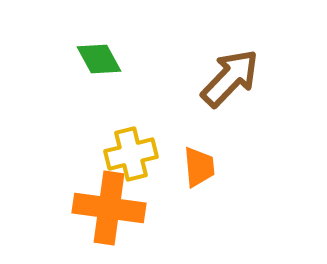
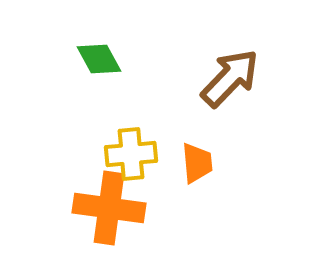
yellow cross: rotated 9 degrees clockwise
orange trapezoid: moved 2 px left, 4 px up
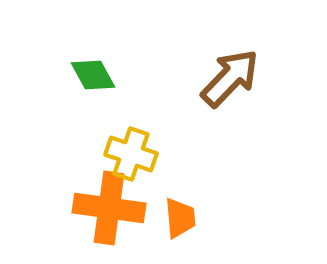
green diamond: moved 6 px left, 16 px down
yellow cross: rotated 24 degrees clockwise
orange trapezoid: moved 17 px left, 55 px down
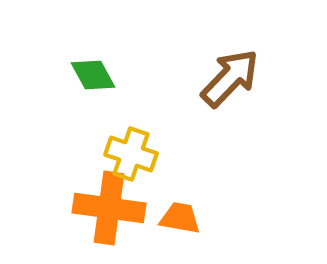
orange trapezoid: rotated 75 degrees counterclockwise
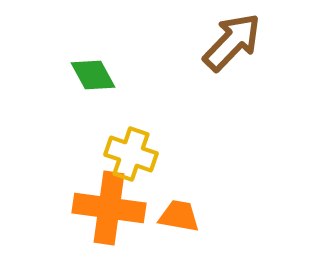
brown arrow: moved 2 px right, 36 px up
orange trapezoid: moved 1 px left, 2 px up
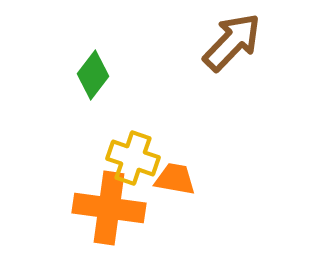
green diamond: rotated 66 degrees clockwise
yellow cross: moved 2 px right, 4 px down
orange trapezoid: moved 4 px left, 37 px up
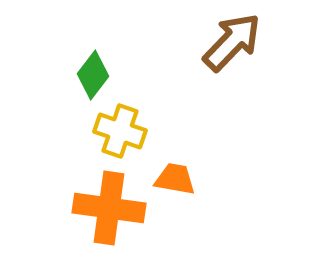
yellow cross: moved 13 px left, 27 px up
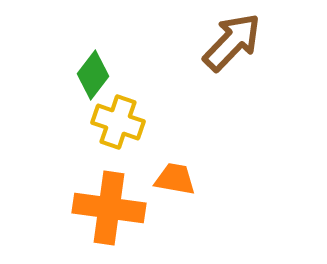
yellow cross: moved 2 px left, 9 px up
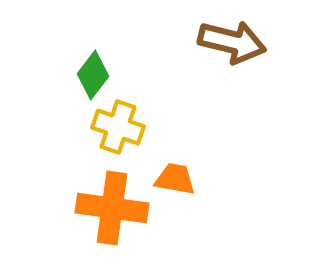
brown arrow: rotated 60 degrees clockwise
yellow cross: moved 5 px down
orange cross: moved 3 px right
